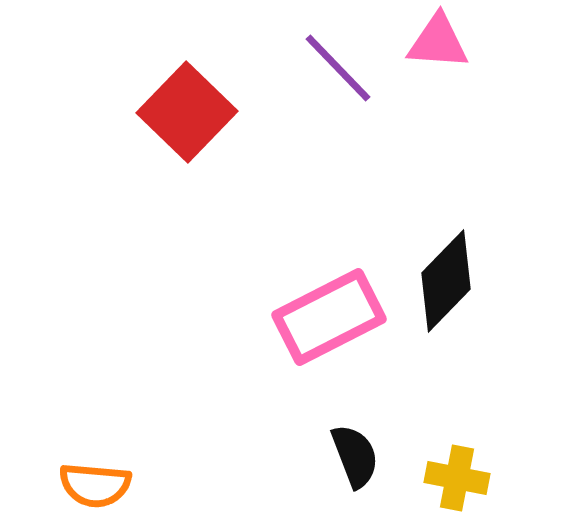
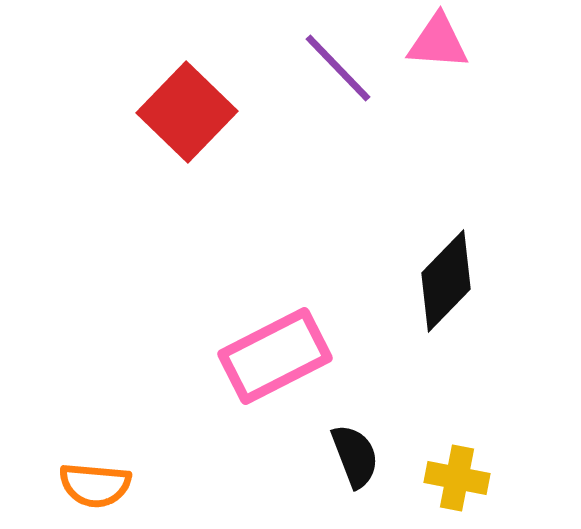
pink rectangle: moved 54 px left, 39 px down
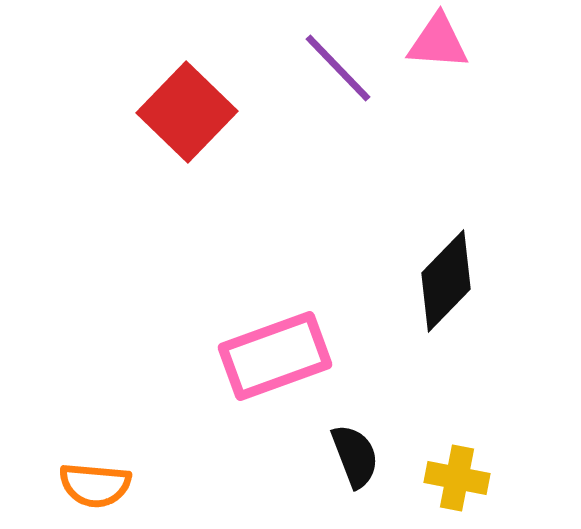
pink rectangle: rotated 7 degrees clockwise
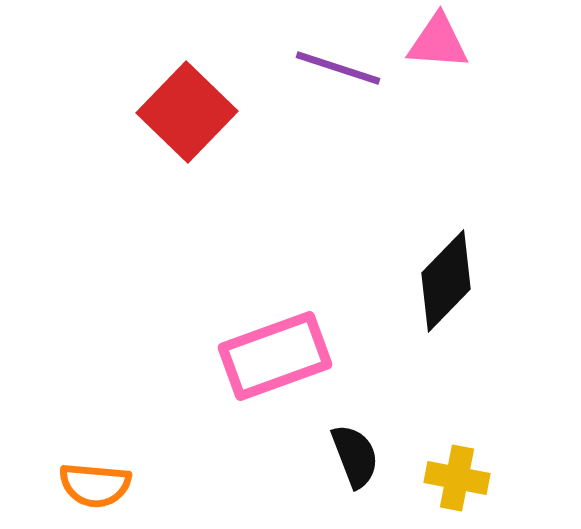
purple line: rotated 28 degrees counterclockwise
